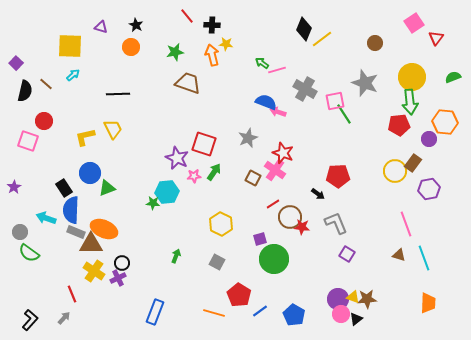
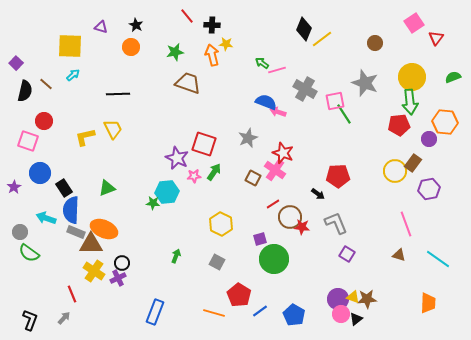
blue circle at (90, 173): moved 50 px left
cyan line at (424, 258): moved 14 px right, 1 px down; rotated 35 degrees counterclockwise
black L-shape at (30, 320): rotated 20 degrees counterclockwise
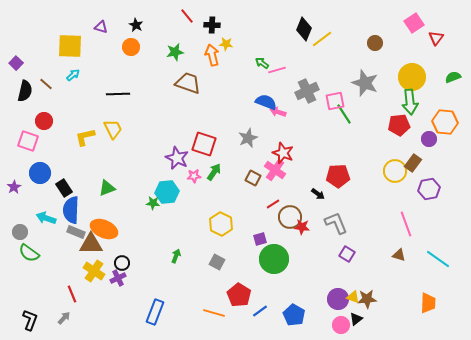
gray cross at (305, 89): moved 2 px right, 2 px down; rotated 35 degrees clockwise
pink circle at (341, 314): moved 11 px down
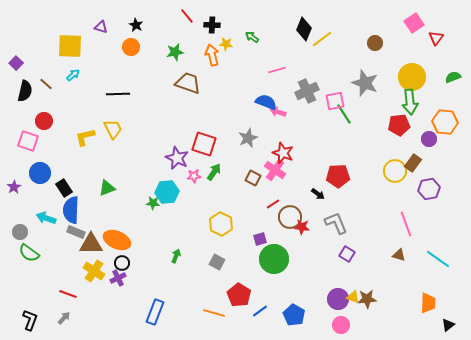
green arrow at (262, 63): moved 10 px left, 26 px up
orange ellipse at (104, 229): moved 13 px right, 11 px down
red line at (72, 294): moved 4 px left; rotated 48 degrees counterclockwise
black triangle at (356, 319): moved 92 px right, 6 px down
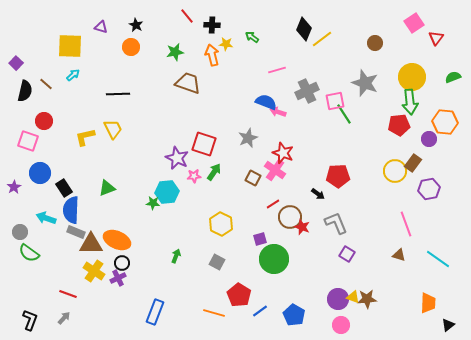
red star at (302, 227): rotated 14 degrees clockwise
